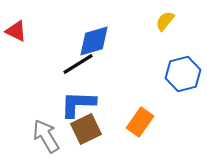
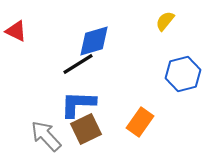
gray arrow: rotated 12 degrees counterclockwise
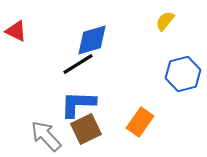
blue diamond: moved 2 px left, 1 px up
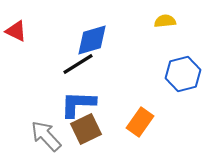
yellow semicircle: rotated 45 degrees clockwise
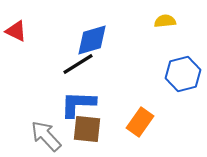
brown square: moved 1 px right; rotated 32 degrees clockwise
